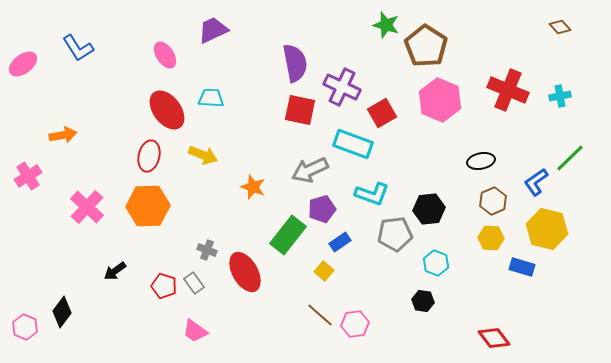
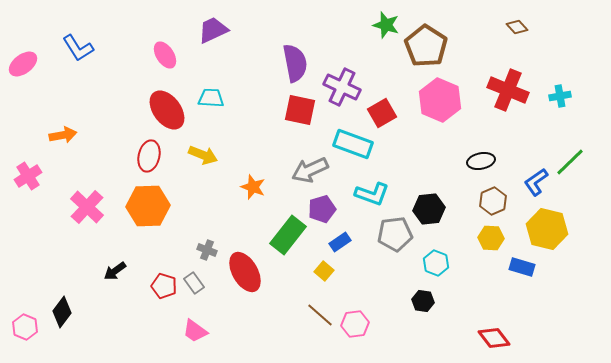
brown diamond at (560, 27): moved 43 px left
green line at (570, 158): moved 4 px down
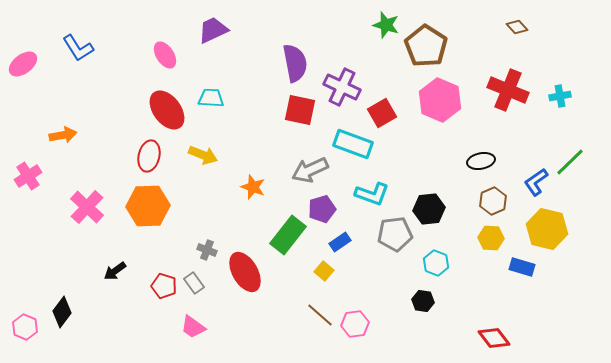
pink trapezoid at (195, 331): moved 2 px left, 4 px up
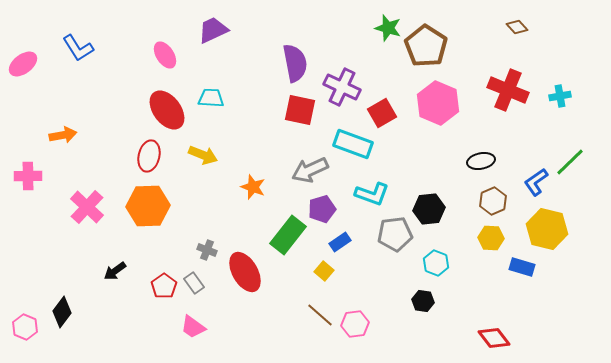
green star at (386, 25): moved 2 px right, 3 px down
pink hexagon at (440, 100): moved 2 px left, 3 px down
pink cross at (28, 176): rotated 32 degrees clockwise
red pentagon at (164, 286): rotated 20 degrees clockwise
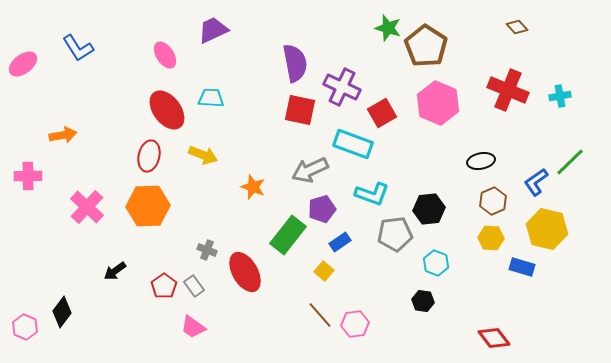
gray rectangle at (194, 283): moved 3 px down
brown line at (320, 315): rotated 8 degrees clockwise
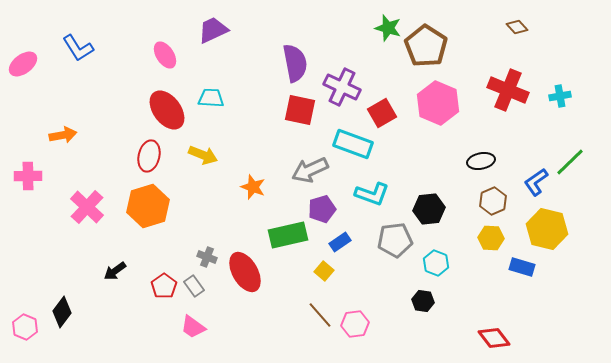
orange hexagon at (148, 206): rotated 15 degrees counterclockwise
gray pentagon at (395, 234): moved 6 px down
green rectangle at (288, 235): rotated 39 degrees clockwise
gray cross at (207, 250): moved 7 px down
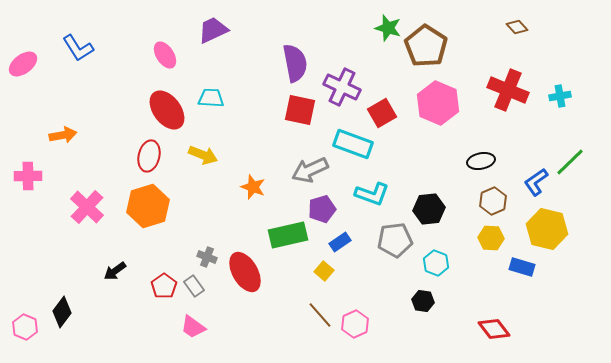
pink hexagon at (355, 324): rotated 16 degrees counterclockwise
red diamond at (494, 338): moved 9 px up
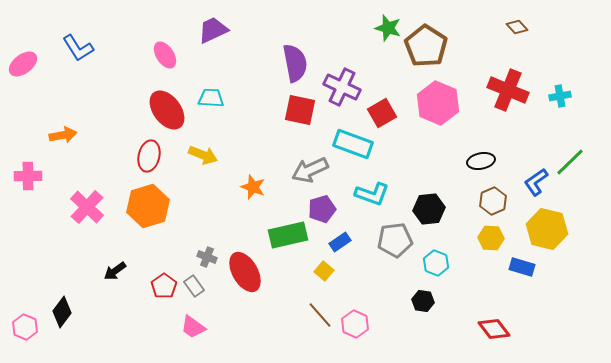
pink hexagon at (355, 324): rotated 12 degrees counterclockwise
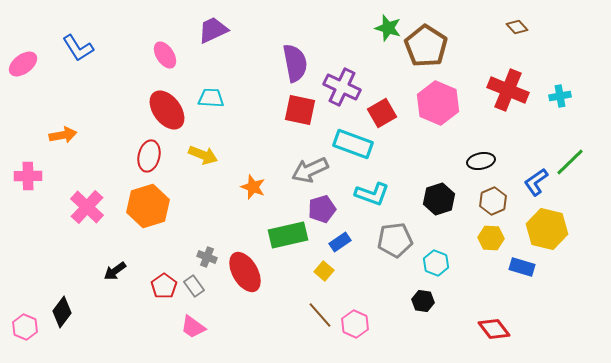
black hexagon at (429, 209): moved 10 px right, 10 px up; rotated 12 degrees counterclockwise
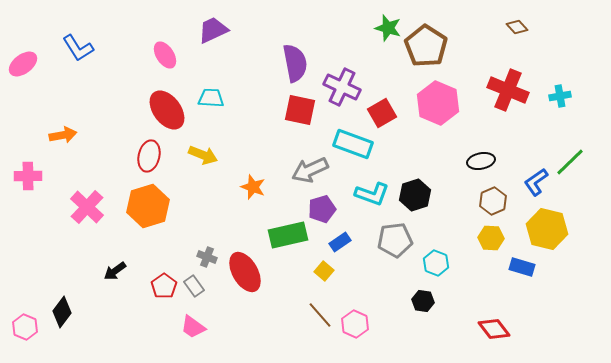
black hexagon at (439, 199): moved 24 px left, 4 px up
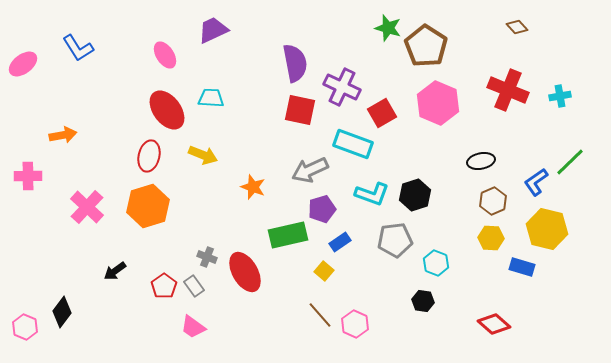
red diamond at (494, 329): moved 5 px up; rotated 12 degrees counterclockwise
